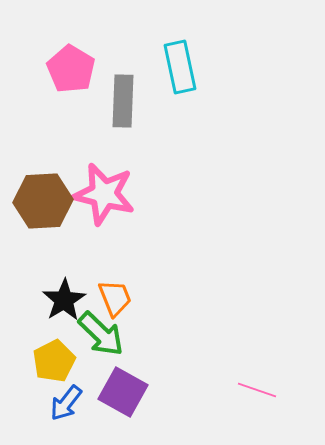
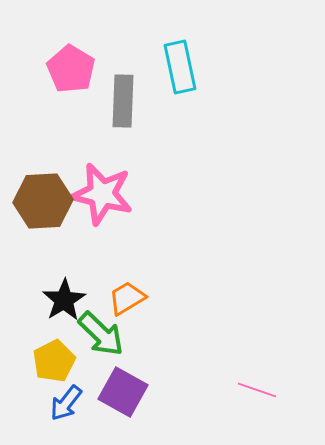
pink star: moved 2 px left
orange trapezoid: moved 12 px right; rotated 99 degrees counterclockwise
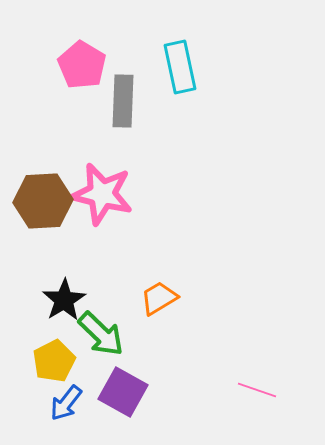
pink pentagon: moved 11 px right, 4 px up
orange trapezoid: moved 32 px right
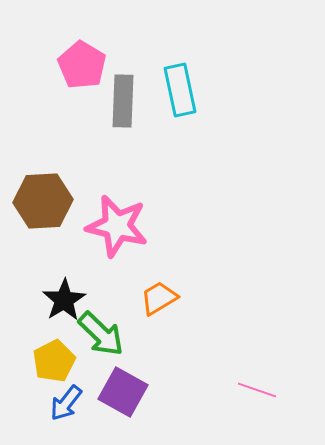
cyan rectangle: moved 23 px down
pink star: moved 15 px right, 32 px down
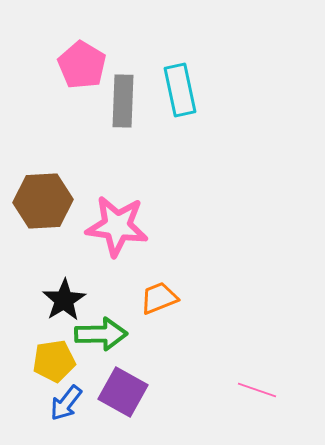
pink star: rotated 6 degrees counterclockwise
orange trapezoid: rotated 9 degrees clockwise
green arrow: rotated 45 degrees counterclockwise
yellow pentagon: rotated 18 degrees clockwise
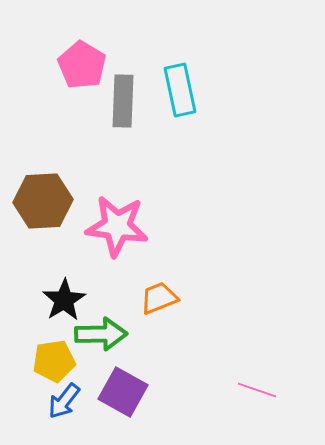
blue arrow: moved 2 px left, 2 px up
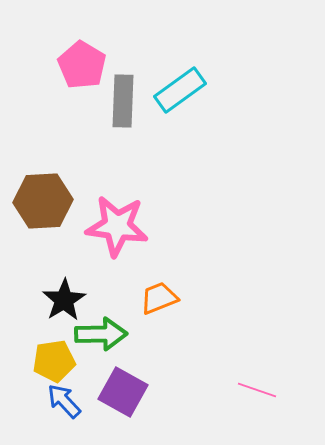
cyan rectangle: rotated 66 degrees clockwise
blue arrow: rotated 99 degrees clockwise
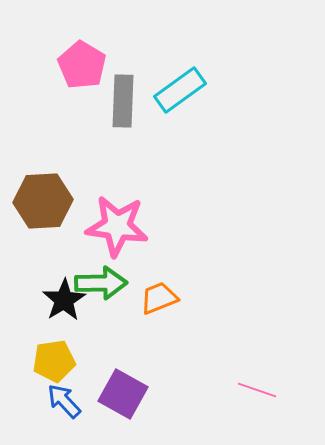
green arrow: moved 51 px up
purple square: moved 2 px down
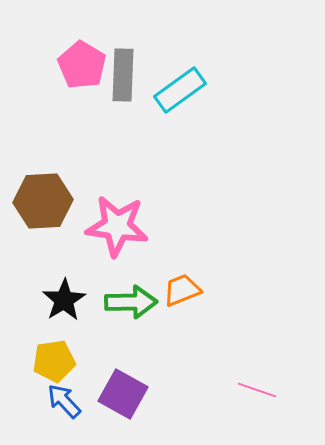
gray rectangle: moved 26 px up
green arrow: moved 30 px right, 19 px down
orange trapezoid: moved 23 px right, 8 px up
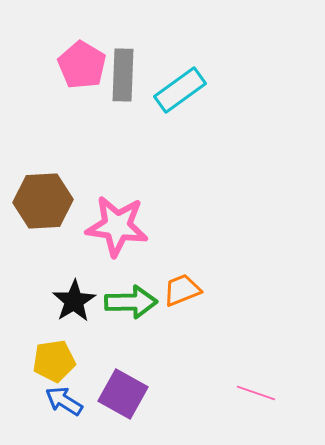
black star: moved 10 px right, 1 px down
pink line: moved 1 px left, 3 px down
blue arrow: rotated 15 degrees counterclockwise
